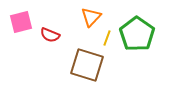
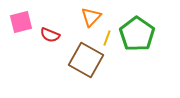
brown square: moved 1 px left, 5 px up; rotated 12 degrees clockwise
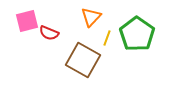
pink square: moved 6 px right, 1 px up
red semicircle: moved 1 px left, 2 px up
brown square: moved 3 px left
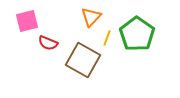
red semicircle: moved 1 px left, 10 px down
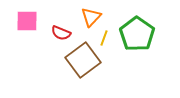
pink square: rotated 15 degrees clockwise
yellow line: moved 3 px left
red semicircle: moved 13 px right, 10 px up
brown square: rotated 24 degrees clockwise
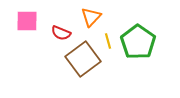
green pentagon: moved 1 px right, 8 px down
yellow line: moved 4 px right, 3 px down; rotated 35 degrees counterclockwise
brown square: moved 1 px up
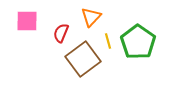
red semicircle: rotated 90 degrees clockwise
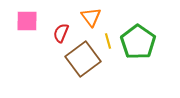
orange triangle: rotated 20 degrees counterclockwise
